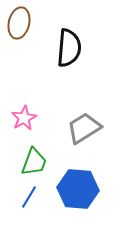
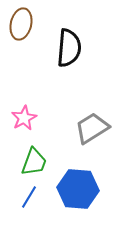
brown ellipse: moved 2 px right, 1 px down
gray trapezoid: moved 8 px right
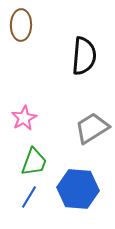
brown ellipse: moved 1 px down; rotated 12 degrees counterclockwise
black semicircle: moved 15 px right, 8 px down
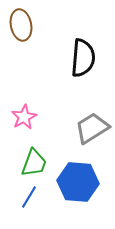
brown ellipse: rotated 12 degrees counterclockwise
black semicircle: moved 1 px left, 2 px down
pink star: moved 1 px up
green trapezoid: moved 1 px down
blue hexagon: moved 7 px up
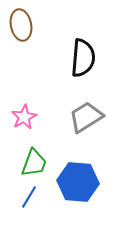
gray trapezoid: moved 6 px left, 11 px up
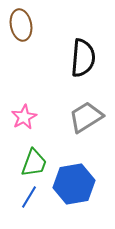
blue hexagon: moved 4 px left, 2 px down; rotated 15 degrees counterclockwise
